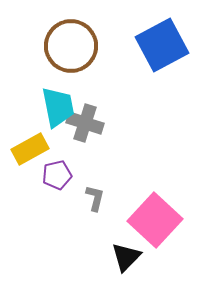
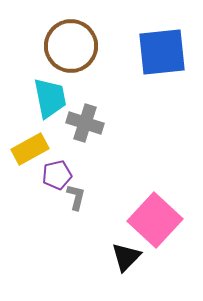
blue square: moved 7 px down; rotated 22 degrees clockwise
cyan trapezoid: moved 8 px left, 9 px up
gray L-shape: moved 19 px left, 1 px up
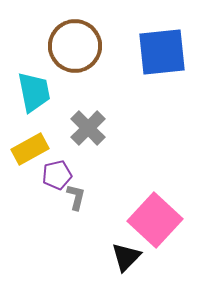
brown circle: moved 4 px right
cyan trapezoid: moved 16 px left, 6 px up
gray cross: moved 3 px right, 5 px down; rotated 27 degrees clockwise
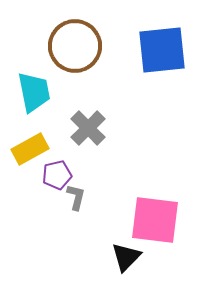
blue square: moved 2 px up
pink square: rotated 36 degrees counterclockwise
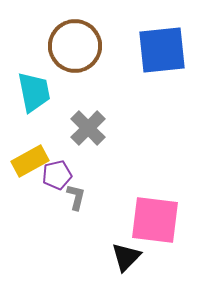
yellow rectangle: moved 12 px down
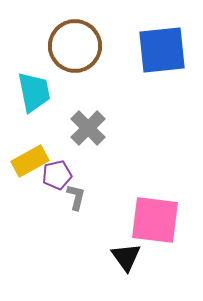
black triangle: rotated 20 degrees counterclockwise
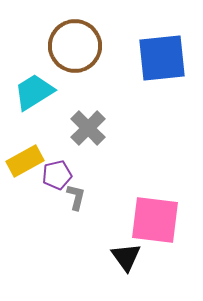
blue square: moved 8 px down
cyan trapezoid: rotated 111 degrees counterclockwise
yellow rectangle: moved 5 px left
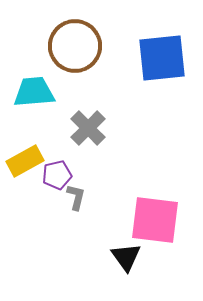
cyan trapezoid: rotated 27 degrees clockwise
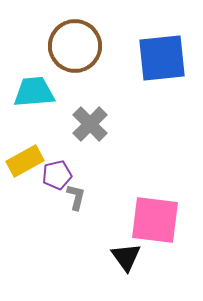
gray cross: moved 2 px right, 4 px up
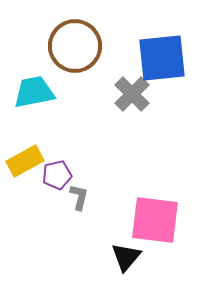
cyan trapezoid: rotated 6 degrees counterclockwise
gray cross: moved 42 px right, 30 px up
gray L-shape: moved 3 px right
black triangle: rotated 16 degrees clockwise
